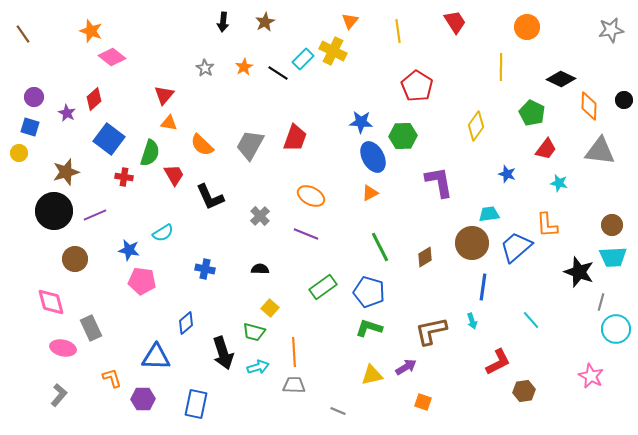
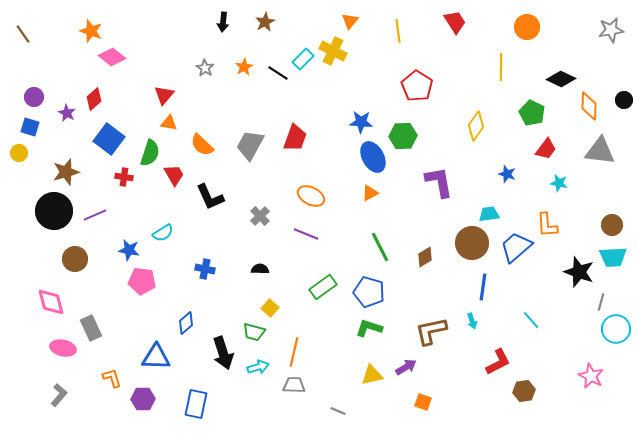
orange line at (294, 352): rotated 16 degrees clockwise
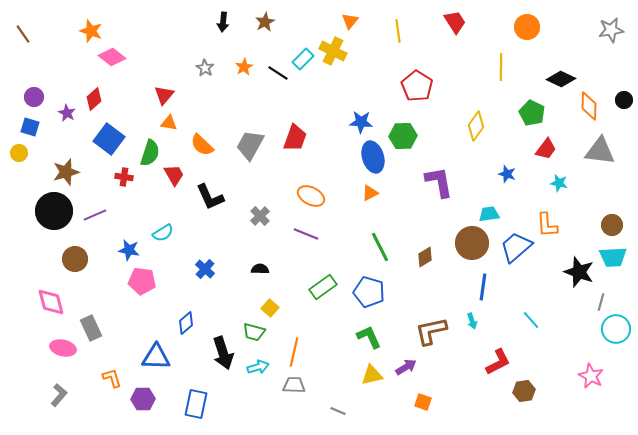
blue ellipse at (373, 157): rotated 12 degrees clockwise
blue cross at (205, 269): rotated 30 degrees clockwise
green L-shape at (369, 328): moved 9 px down; rotated 48 degrees clockwise
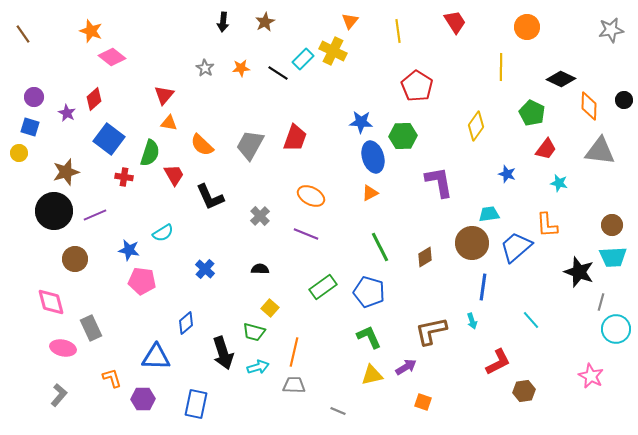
orange star at (244, 67): moved 3 px left, 1 px down; rotated 24 degrees clockwise
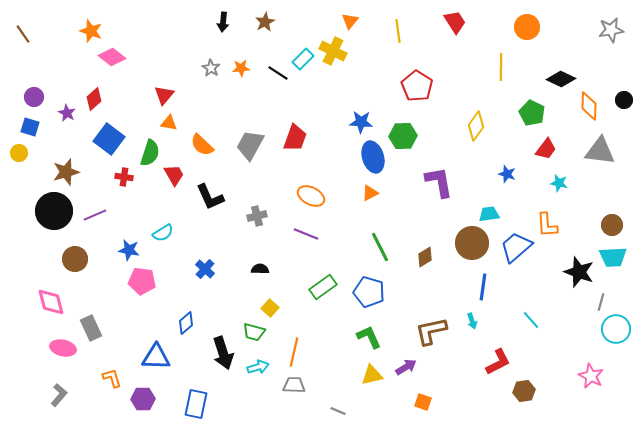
gray star at (205, 68): moved 6 px right
gray cross at (260, 216): moved 3 px left; rotated 30 degrees clockwise
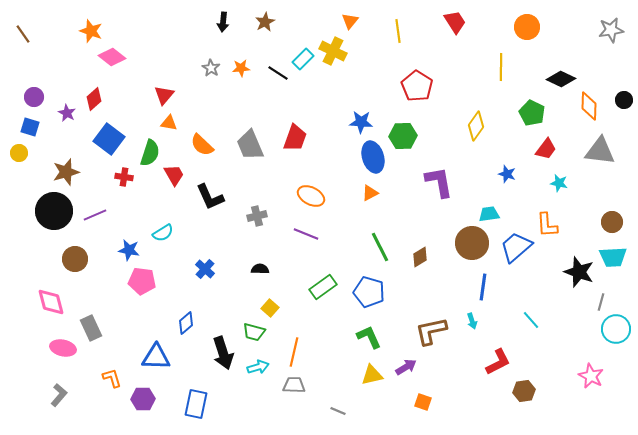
gray trapezoid at (250, 145): rotated 52 degrees counterclockwise
brown circle at (612, 225): moved 3 px up
brown diamond at (425, 257): moved 5 px left
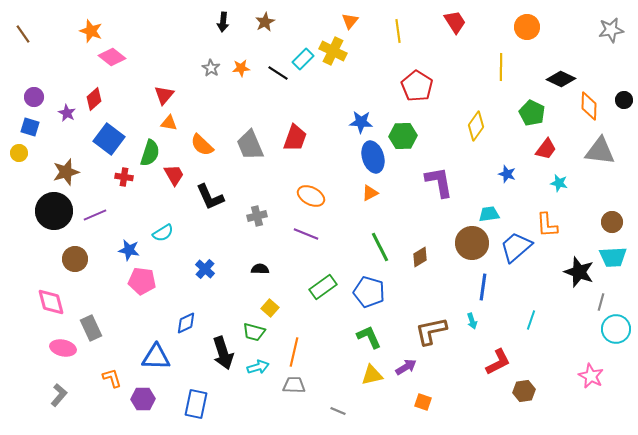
cyan line at (531, 320): rotated 60 degrees clockwise
blue diamond at (186, 323): rotated 15 degrees clockwise
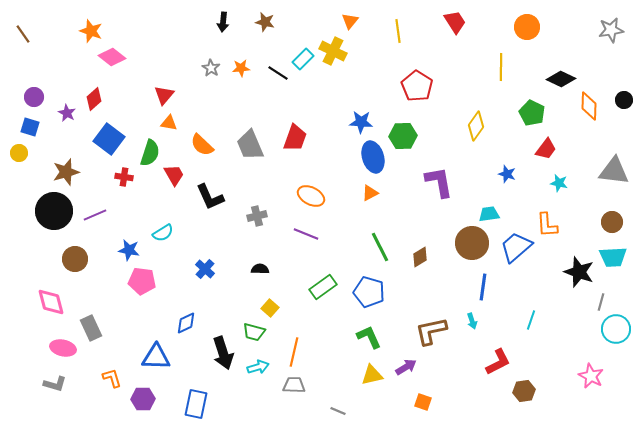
brown star at (265, 22): rotated 30 degrees counterclockwise
gray triangle at (600, 151): moved 14 px right, 20 px down
gray L-shape at (59, 395): moved 4 px left, 11 px up; rotated 65 degrees clockwise
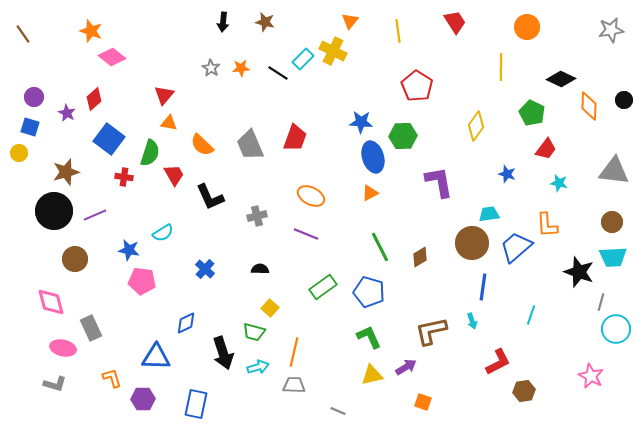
cyan line at (531, 320): moved 5 px up
